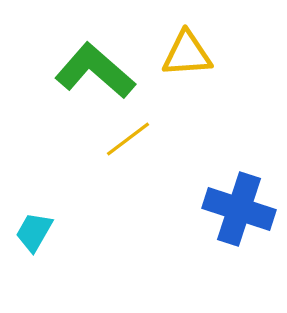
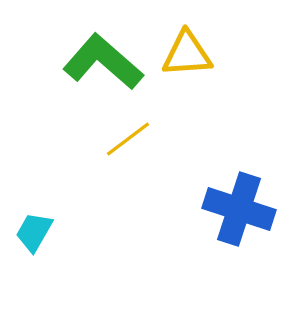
green L-shape: moved 8 px right, 9 px up
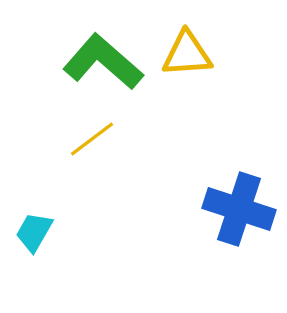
yellow line: moved 36 px left
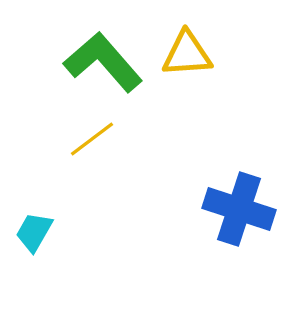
green L-shape: rotated 8 degrees clockwise
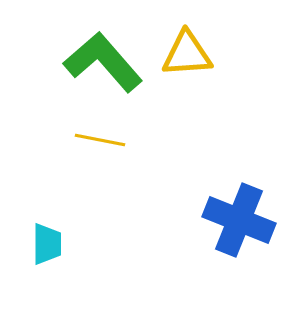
yellow line: moved 8 px right, 1 px down; rotated 48 degrees clockwise
blue cross: moved 11 px down; rotated 4 degrees clockwise
cyan trapezoid: moved 13 px right, 12 px down; rotated 150 degrees clockwise
